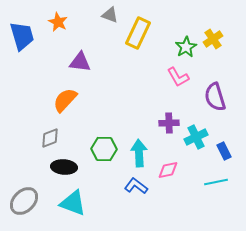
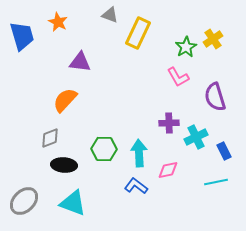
black ellipse: moved 2 px up
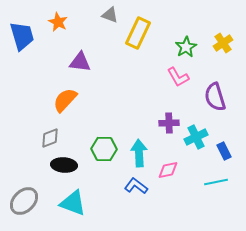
yellow cross: moved 10 px right, 4 px down
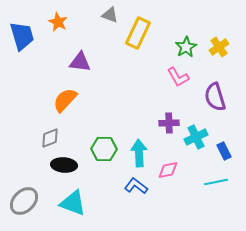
yellow cross: moved 4 px left, 4 px down
